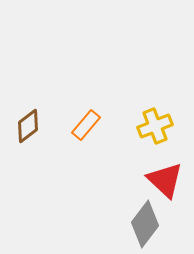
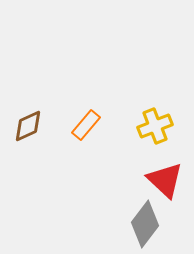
brown diamond: rotated 12 degrees clockwise
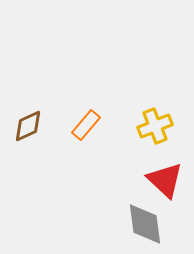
gray diamond: rotated 45 degrees counterclockwise
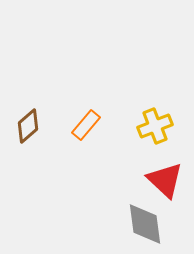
brown diamond: rotated 16 degrees counterclockwise
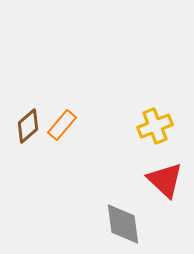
orange rectangle: moved 24 px left
gray diamond: moved 22 px left
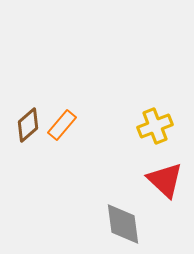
brown diamond: moved 1 px up
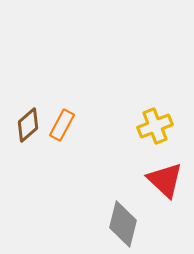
orange rectangle: rotated 12 degrees counterclockwise
gray diamond: rotated 21 degrees clockwise
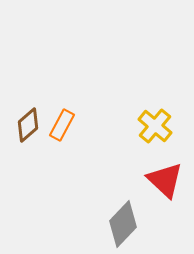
yellow cross: rotated 28 degrees counterclockwise
gray diamond: rotated 30 degrees clockwise
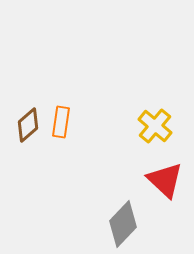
orange rectangle: moved 1 px left, 3 px up; rotated 20 degrees counterclockwise
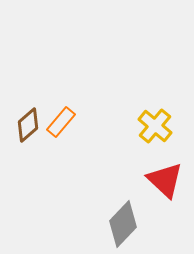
orange rectangle: rotated 32 degrees clockwise
